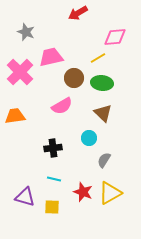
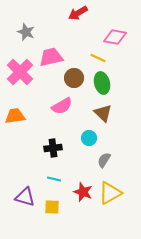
pink diamond: rotated 15 degrees clockwise
yellow line: rotated 56 degrees clockwise
green ellipse: rotated 70 degrees clockwise
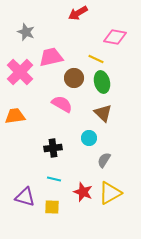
yellow line: moved 2 px left, 1 px down
green ellipse: moved 1 px up
pink semicircle: moved 2 px up; rotated 120 degrees counterclockwise
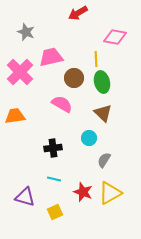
yellow line: rotated 63 degrees clockwise
yellow square: moved 3 px right, 5 px down; rotated 28 degrees counterclockwise
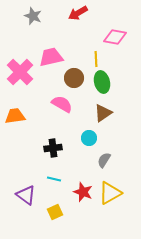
gray star: moved 7 px right, 16 px up
brown triangle: rotated 42 degrees clockwise
purple triangle: moved 1 px right, 2 px up; rotated 20 degrees clockwise
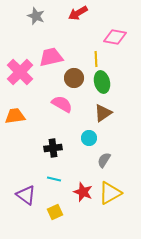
gray star: moved 3 px right
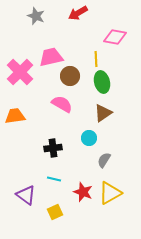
brown circle: moved 4 px left, 2 px up
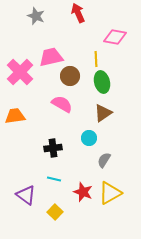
red arrow: rotated 96 degrees clockwise
yellow square: rotated 21 degrees counterclockwise
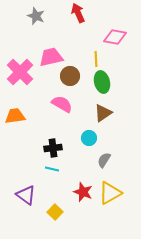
cyan line: moved 2 px left, 10 px up
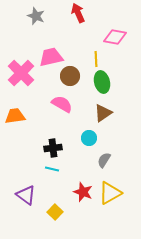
pink cross: moved 1 px right, 1 px down
